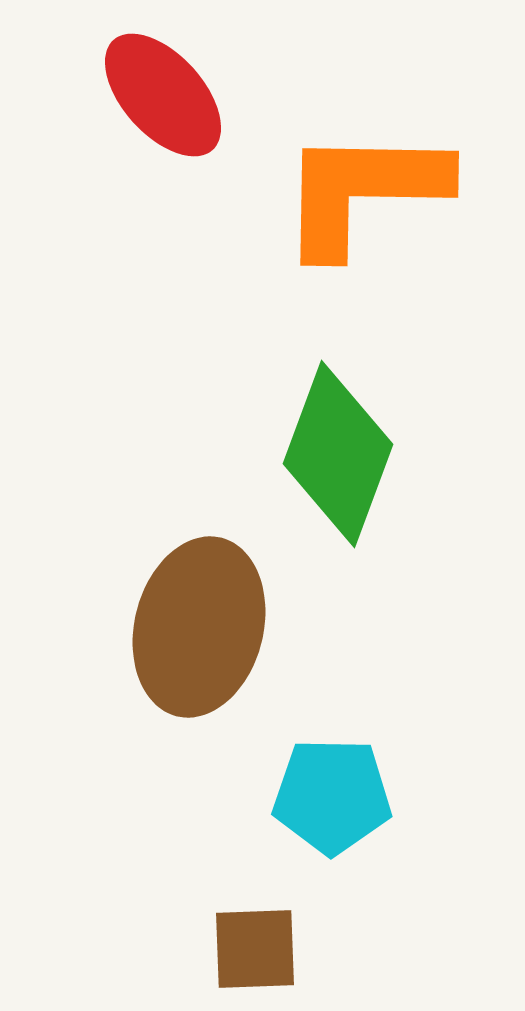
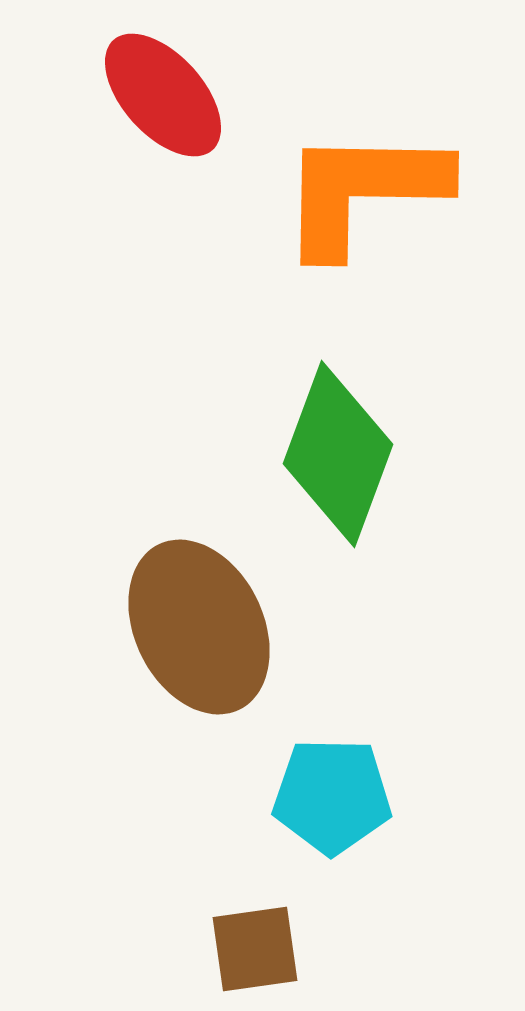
brown ellipse: rotated 40 degrees counterclockwise
brown square: rotated 6 degrees counterclockwise
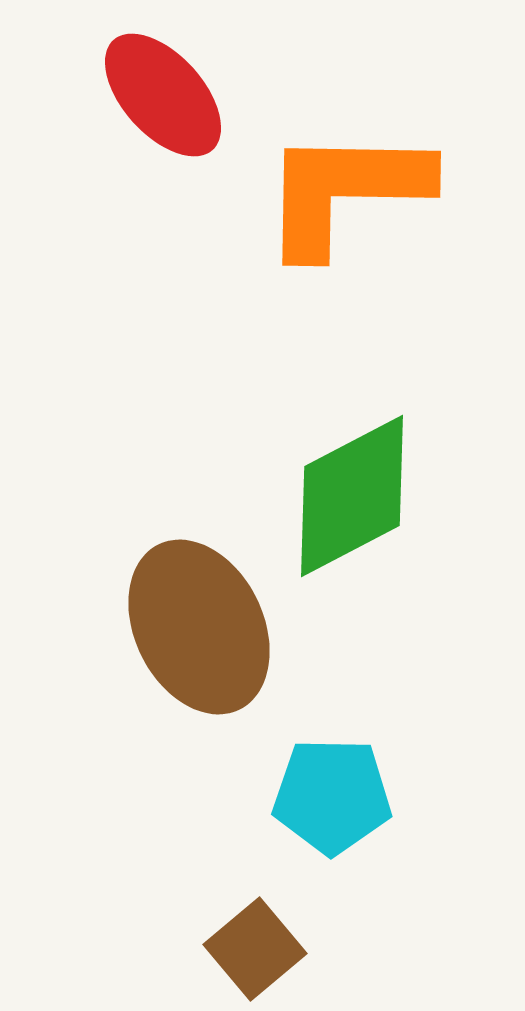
orange L-shape: moved 18 px left
green diamond: moved 14 px right, 42 px down; rotated 42 degrees clockwise
brown square: rotated 32 degrees counterclockwise
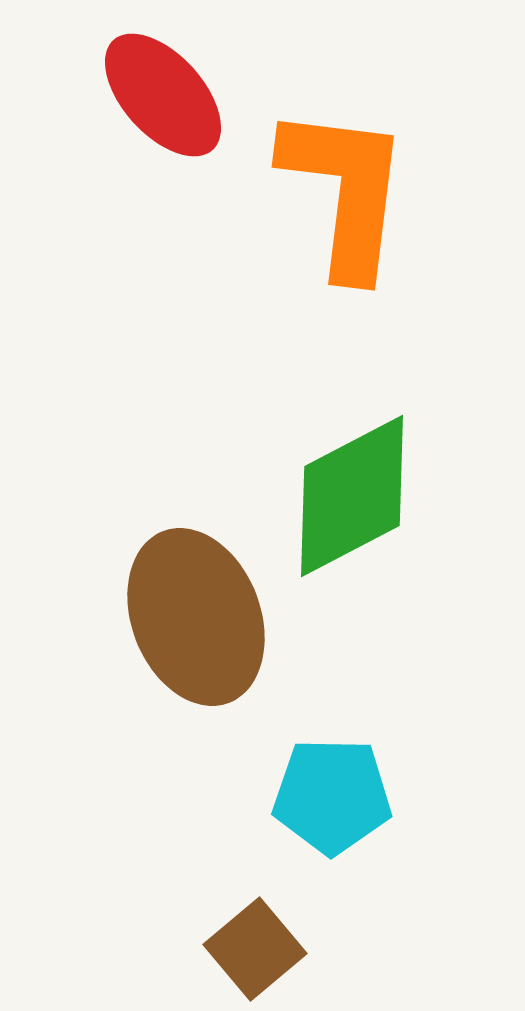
orange L-shape: rotated 96 degrees clockwise
brown ellipse: moved 3 px left, 10 px up; rotated 5 degrees clockwise
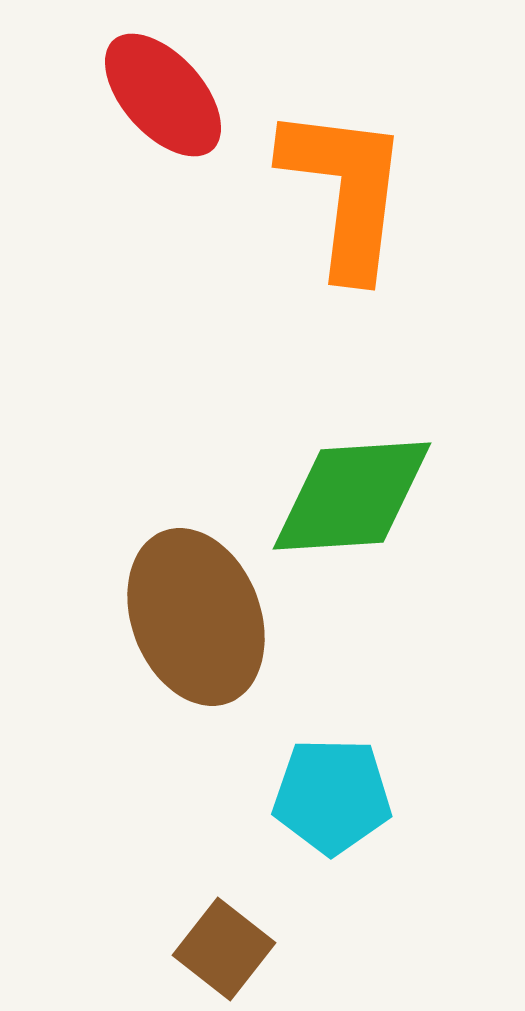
green diamond: rotated 24 degrees clockwise
brown square: moved 31 px left; rotated 12 degrees counterclockwise
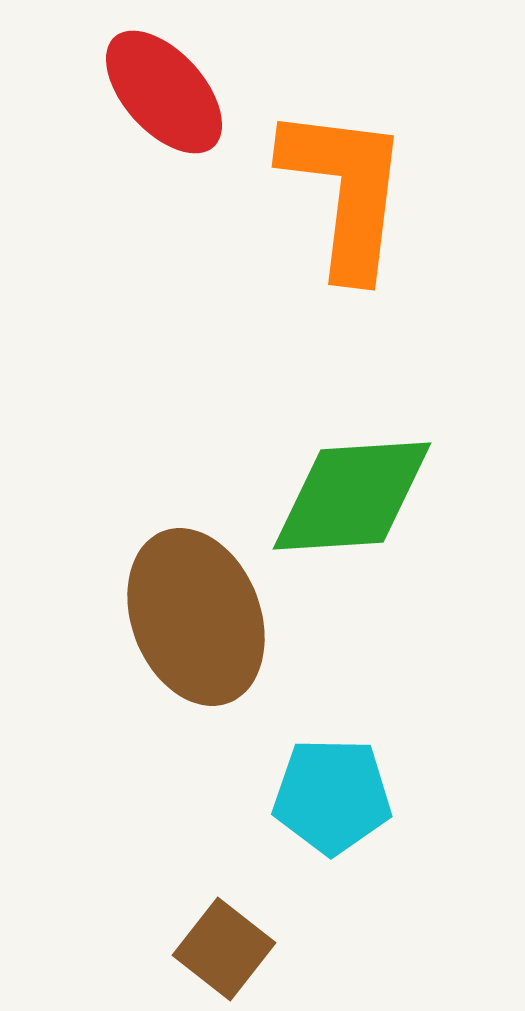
red ellipse: moved 1 px right, 3 px up
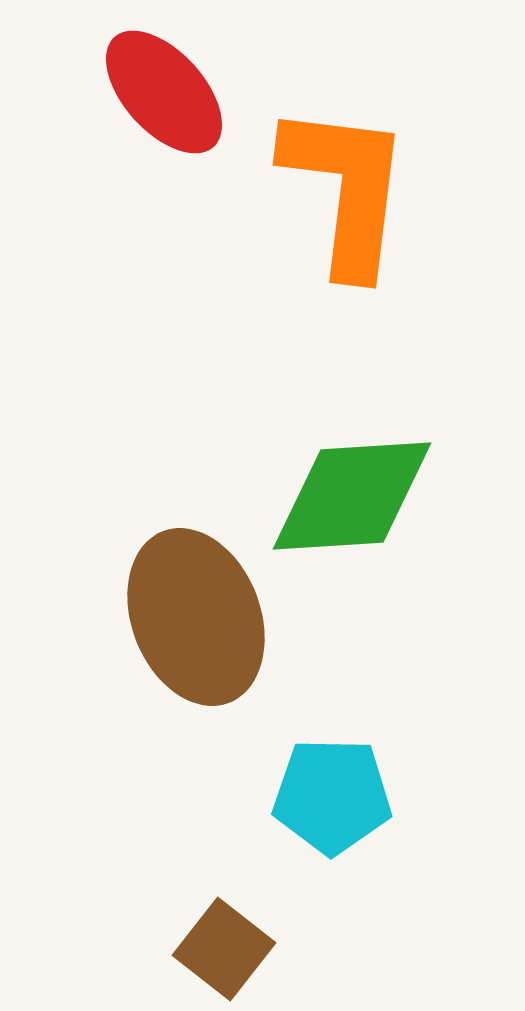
orange L-shape: moved 1 px right, 2 px up
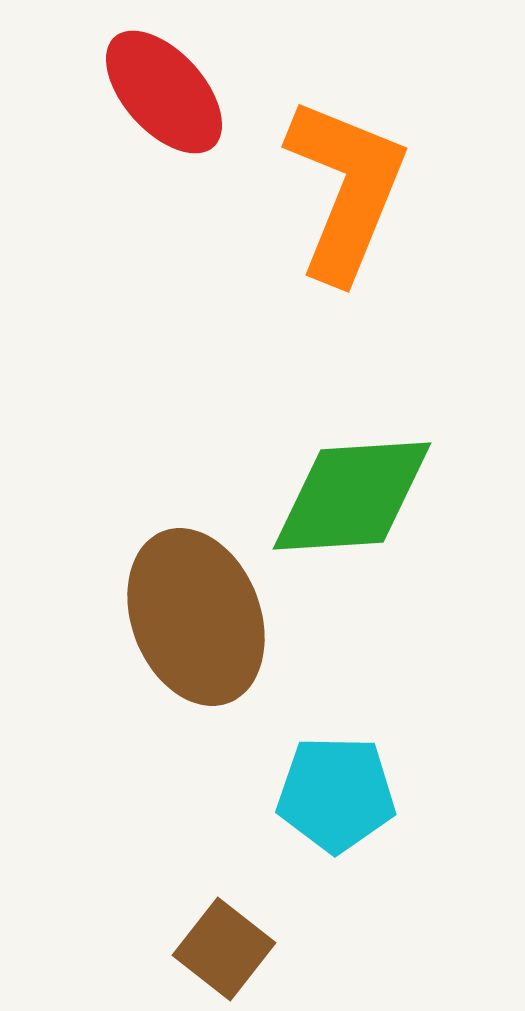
orange L-shape: rotated 15 degrees clockwise
cyan pentagon: moved 4 px right, 2 px up
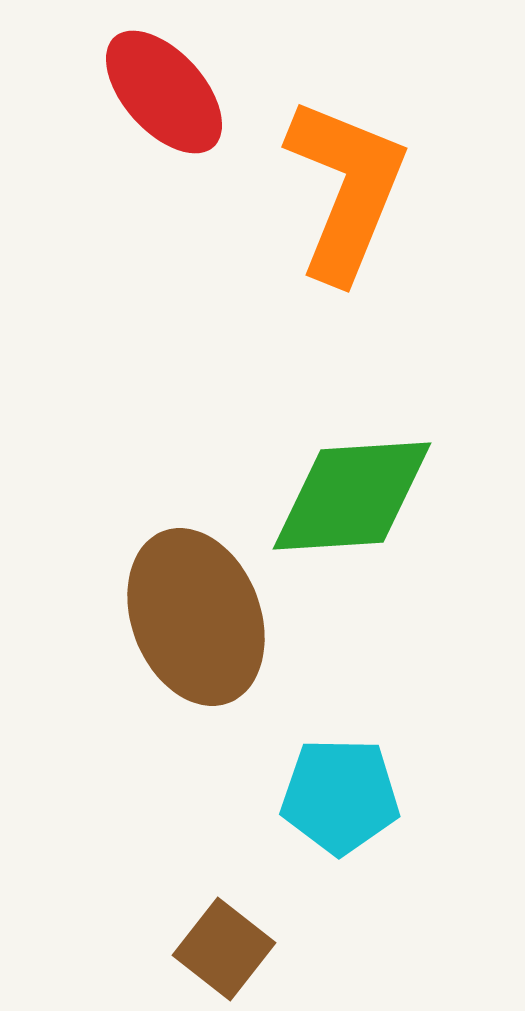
cyan pentagon: moved 4 px right, 2 px down
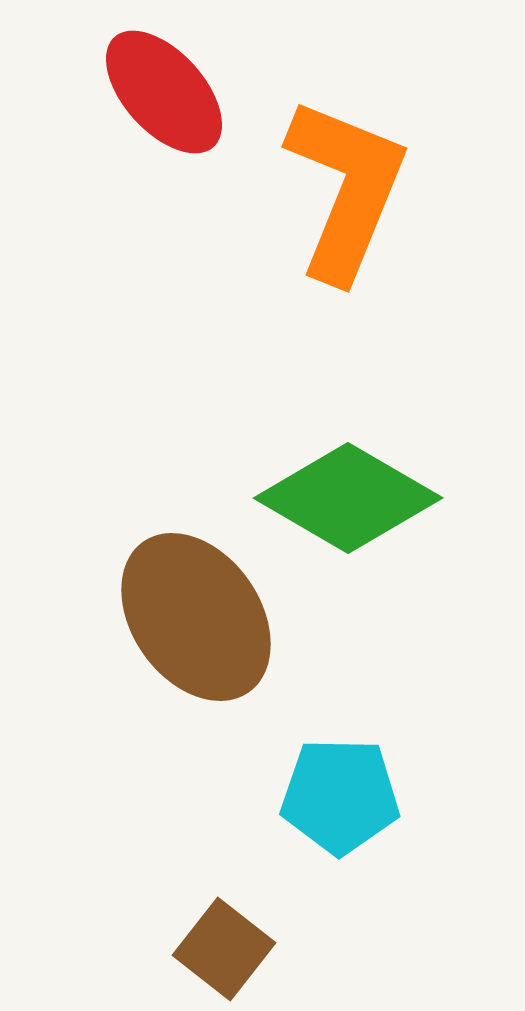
green diamond: moved 4 px left, 2 px down; rotated 34 degrees clockwise
brown ellipse: rotated 14 degrees counterclockwise
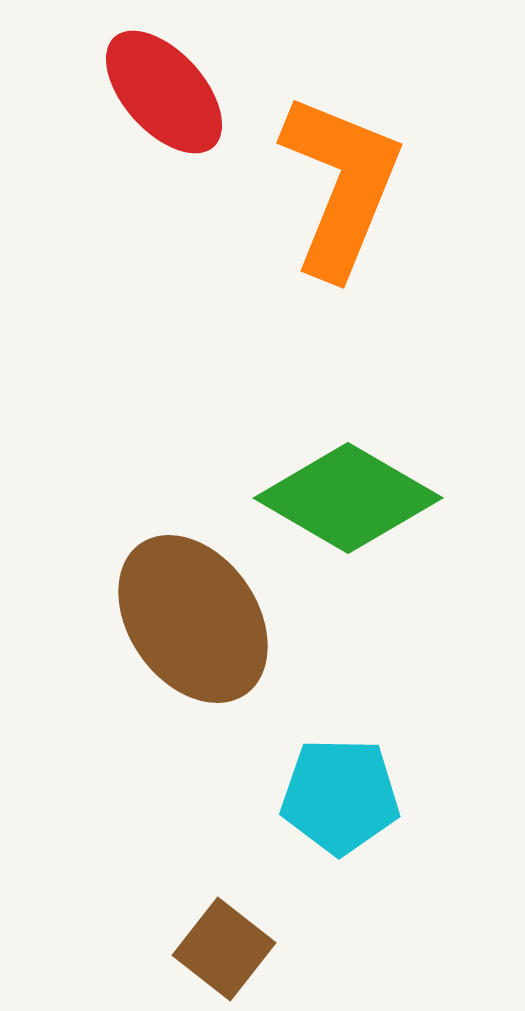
orange L-shape: moved 5 px left, 4 px up
brown ellipse: moved 3 px left, 2 px down
